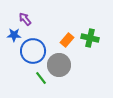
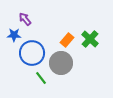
green cross: moved 1 px down; rotated 30 degrees clockwise
blue circle: moved 1 px left, 2 px down
gray circle: moved 2 px right, 2 px up
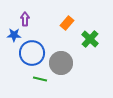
purple arrow: rotated 40 degrees clockwise
orange rectangle: moved 17 px up
green line: moved 1 px left, 1 px down; rotated 40 degrees counterclockwise
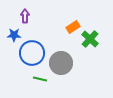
purple arrow: moved 3 px up
orange rectangle: moved 6 px right, 4 px down; rotated 16 degrees clockwise
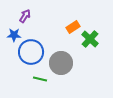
purple arrow: rotated 32 degrees clockwise
blue circle: moved 1 px left, 1 px up
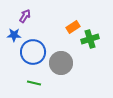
green cross: rotated 30 degrees clockwise
blue circle: moved 2 px right
green line: moved 6 px left, 4 px down
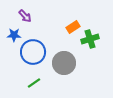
purple arrow: rotated 104 degrees clockwise
gray circle: moved 3 px right
green line: rotated 48 degrees counterclockwise
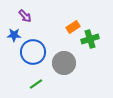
green line: moved 2 px right, 1 px down
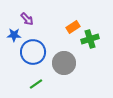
purple arrow: moved 2 px right, 3 px down
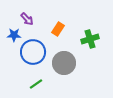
orange rectangle: moved 15 px left, 2 px down; rotated 24 degrees counterclockwise
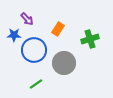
blue circle: moved 1 px right, 2 px up
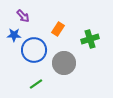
purple arrow: moved 4 px left, 3 px up
